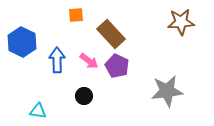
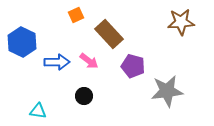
orange square: rotated 21 degrees counterclockwise
brown rectangle: moved 2 px left
blue arrow: moved 2 px down; rotated 90 degrees clockwise
purple pentagon: moved 16 px right; rotated 10 degrees counterclockwise
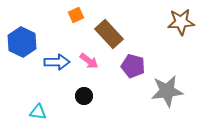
cyan triangle: moved 1 px down
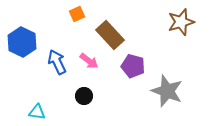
orange square: moved 1 px right, 1 px up
brown star: rotated 12 degrees counterclockwise
brown rectangle: moved 1 px right, 1 px down
blue arrow: rotated 115 degrees counterclockwise
gray star: rotated 28 degrees clockwise
cyan triangle: moved 1 px left
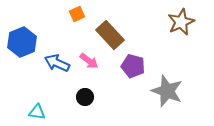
brown star: rotated 8 degrees counterclockwise
blue hexagon: rotated 12 degrees clockwise
blue arrow: moved 1 px down; rotated 40 degrees counterclockwise
black circle: moved 1 px right, 1 px down
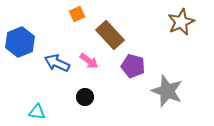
blue hexagon: moved 2 px left
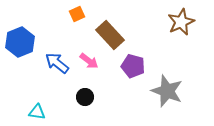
blue arrow: rotated 15 degrees clockwise
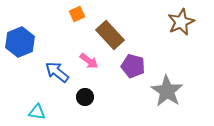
blue arrow: moved 9 px down
gray star: rotated 12 degrees clockwise
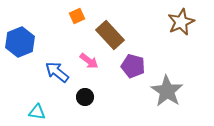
orange square: moved 2 px down
